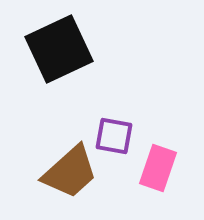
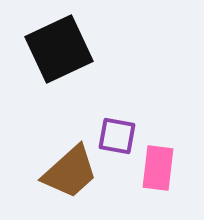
purple square: moved 3 px right
pink rectangle: rotated 12 degrees counterclockwise
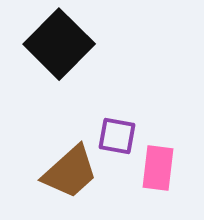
black square: moved 5 px up; rotated 20 degrees counterclockwise
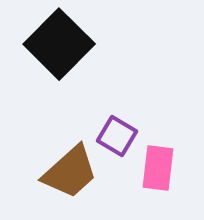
purple square: rotated 21 degrees clockwise
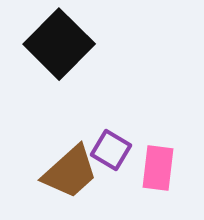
purple square: moved 6 px left, 14 px down
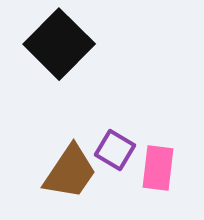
purple square: moved 4 px right
brown trapezoid: rotated 14 degrees counterclockwise
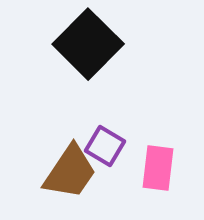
black square: moved 29 px right
purple square: moved 10 px left, 4 px up
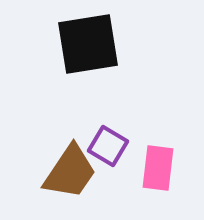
black square: rotated 36 degrees clockwise
purple square: moved 3 px right
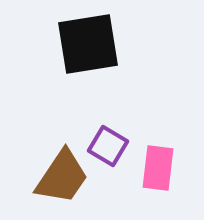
brown trapezoid: moved 8 px left, 5 px down
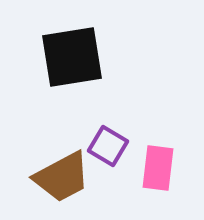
black square: moved 16 px left, 13 px down
brown trapezoid: rotated 28 degrees clockwise
